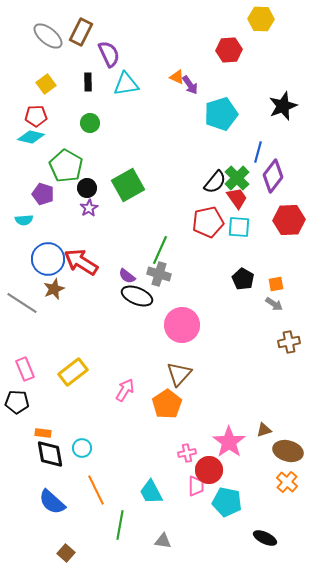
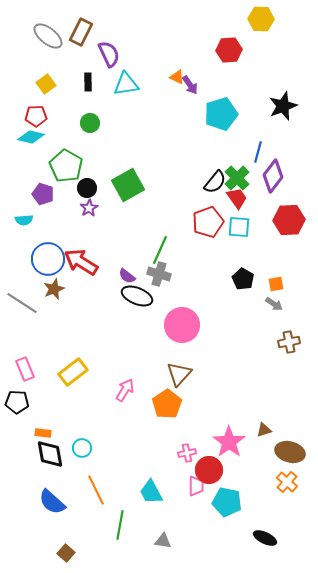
red pentagon at (208, 222): rotated 8 degrees counterclockwise
brown ellipse at (288, 451): moved 2 px right, 1 px down
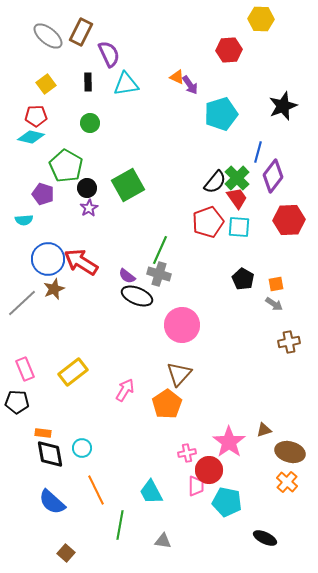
gray line at (22, 303): rotated 76 degrees counterclockwise
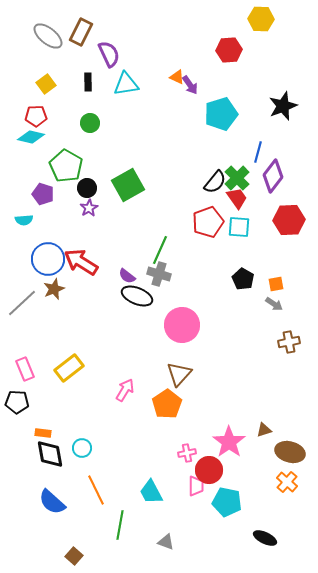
yellow rectangle at (73, 372): moved 4 px left, 4 px up
gray triangle at (163, 541): moved 3 px right, 1 px down; rotated 12 degrees clockwise
brown square at (66, 553): moved 8 px right, 3 px down
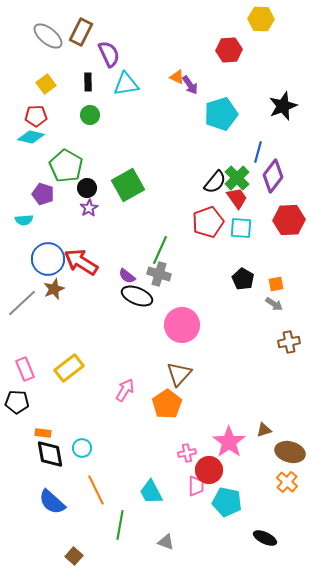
green circle at (90, 123): moved 8 px up
cyan square at (239, 227): moved 2 px right, 1 px down
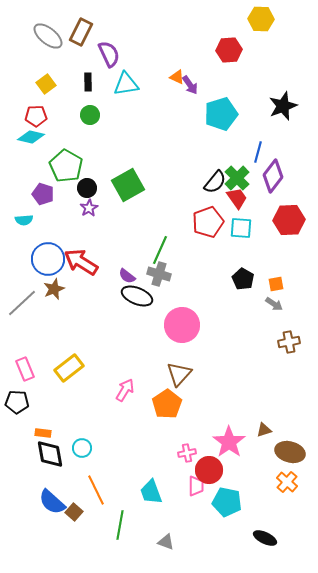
cyan trapezoid at (151, 492): rotated 8 degrees clockwise
brown square at (74, 556): moved 44 px up
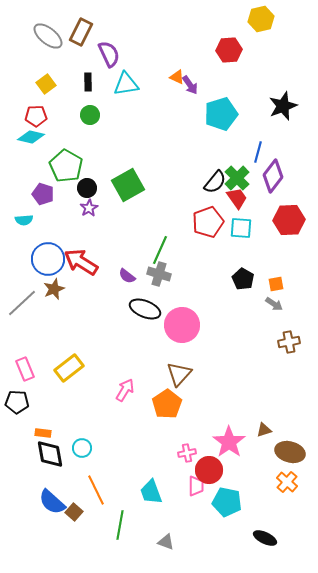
yellow hexagon at (261, 19): rotated 15 degrees counterclockwise
black ellipse at (137, 296): moved 8 px right, 13 px down
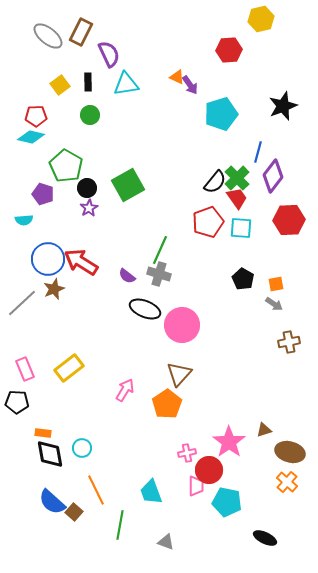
yellow square at (46, 84): moved 14 px right, 1 px down
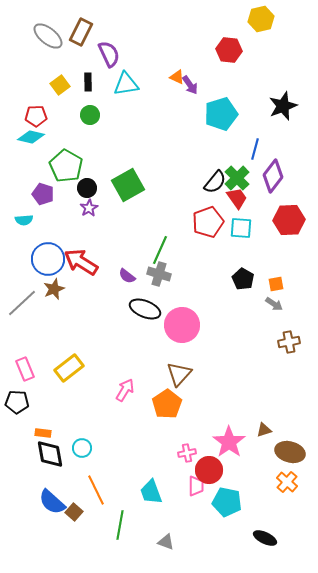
red hexagon at (229, 50): rotated 10 degrees clockwise
blue line at (258, 152): moved 3 px left, 3 px up
